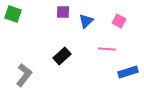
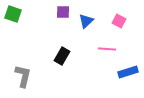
black rectangle: rotated 18 degrees counterclockwise
gray L-shape: moved 1 px left, 1 px down; rotated 25 degrees counterclockwise
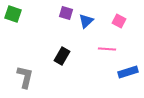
purple square: moved 3 px right, 1 px down; rotated 16 degrees clockwise
gray L-shape: moved 2 px right, 1 px down
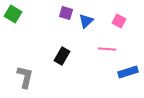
green square: rotated 12 degrees clockwise
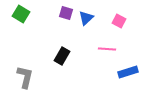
green square: moved 8 px right
blue triangle: moved 3 px up
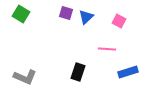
blue triangle: moved 1 px up
black rectangle: moved 16 px right, 16 px down; rotated 12 degrees counterclockwise
gray L-shape: rotated 100 degrees clockwise
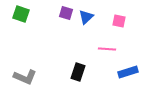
green square: rotated 12 degrees counterclockwise
pink square: rotated 16 degrees counterclockwise
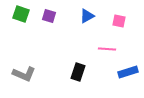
purple square: moved 17 px left, 3 px down
blue triangle: moved 1 px right, 1 px up; rotated 14 degrees clockwise
gray L-shape: moved 1 px left, 3 px up
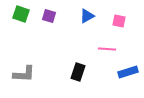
gray L-shape: rotated 20 degrees counterclockwise
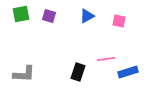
green square: rotated 30 degrees counterclockwise
pink line: moved 1 px left, 10 px down; rotated 12 degrees counterclockwise
